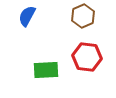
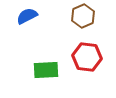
blue semicircle: rotated 35 degrees clockwise
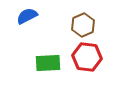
brown hexagon: moved 9 px down
green rectangle: moved 2 px right, 7 px up
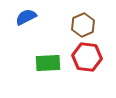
blue semicircle: moved 1 px left, 1 px down
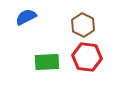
brown hexagon: rotated 10 degrees counterclockwise
green rectangle: moved 1 px left, 1 px up
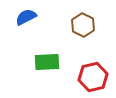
red hexagon: moved 6 px right, 20 px down; rotated 20 degrees counterclockwise
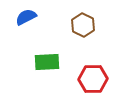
red hexagon: moved 2 px down; rotated 12 degrees clockwise
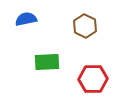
blue semicircle: moved 2 px down; rotated 15 degrees clockwise
brown hexagon: moved 2 px right, 1 px down
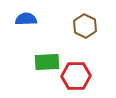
blue semicircle: rotated 10 degrees clockwise
red hexagon: moved 17 px left, 3 px up
